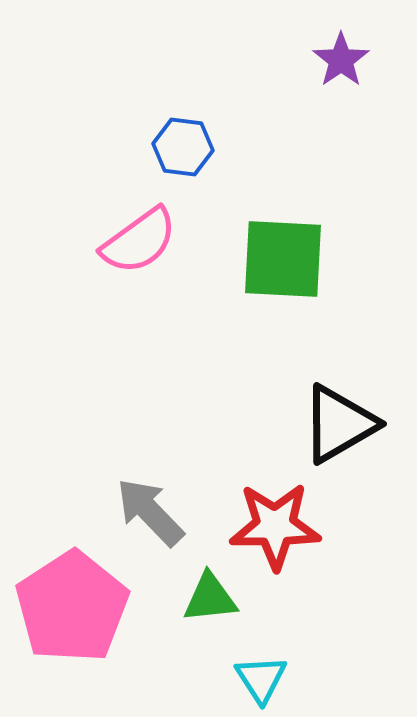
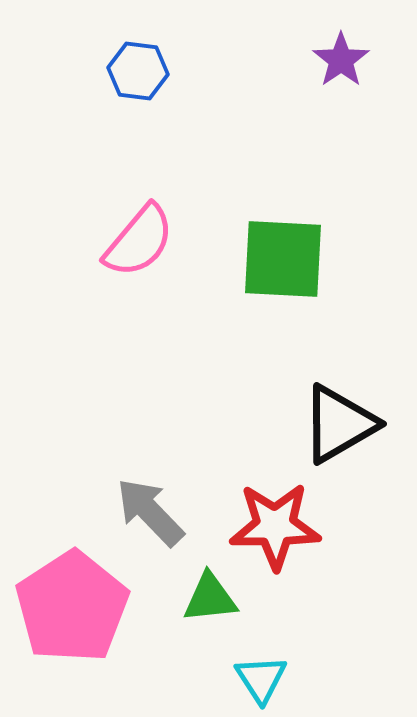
blue hexagon: moved 45 px left, 76 px up
pink semicircle: rotated 14 degrees counterclockwise
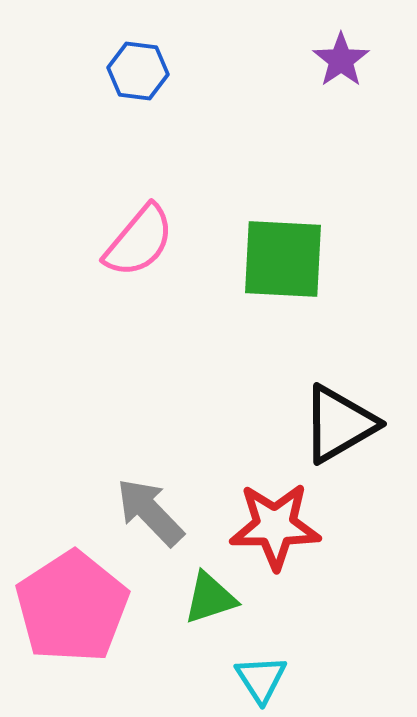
green triangle: rotated 12 degrees counterclockwise
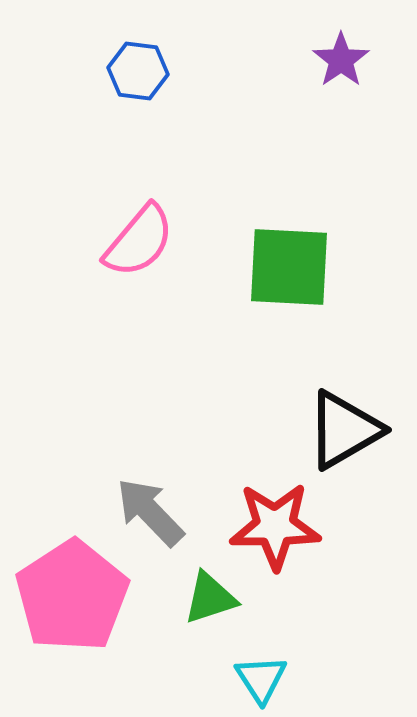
green square: moved 6 px right, 8 px down
black triangle: moved 5 px right, 6 px down
pink pentagon: moved 11 px up
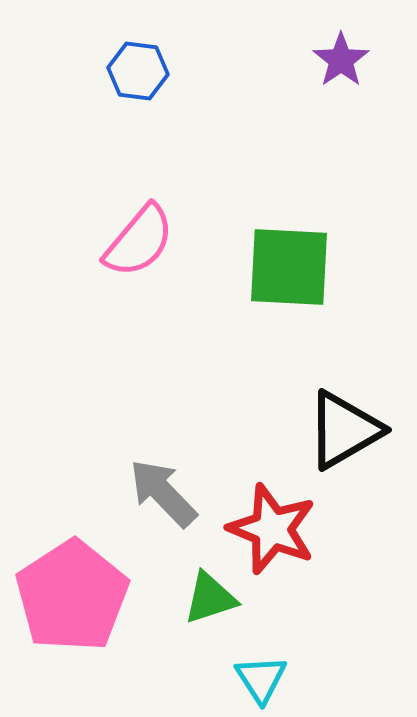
gray arrow: moved 13 px right, 19 px up
red star: moved 3 px left, 3 px down; rotated 22 degrees clockwise
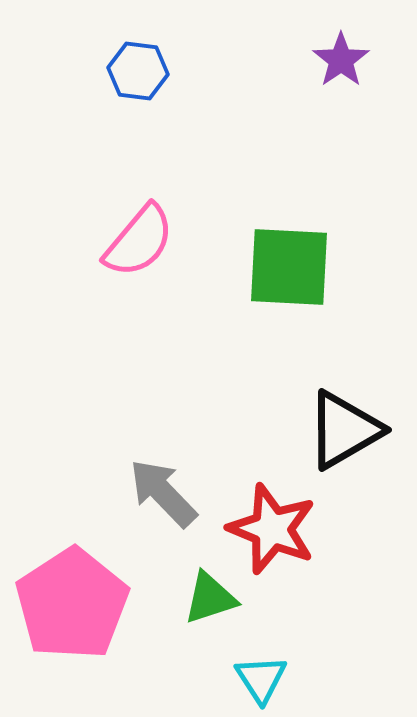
pink pentagon: moved 8 px down
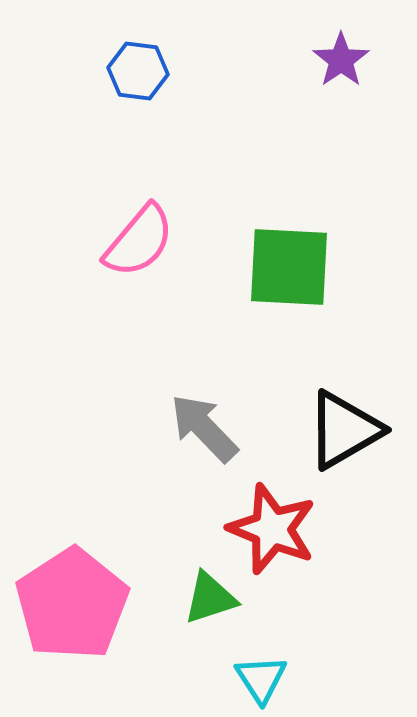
gray arrow: moved 41 px right, 65 px up
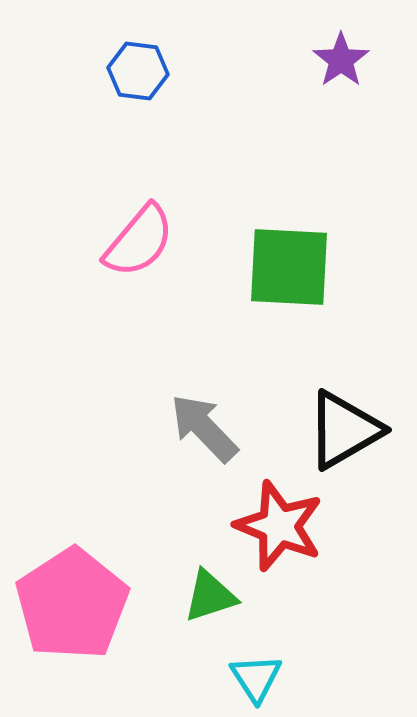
red star: moved 7 px right, 3 px up
green triangle: moved 2 px up
cyan triangle: moved 5 px left, 1 px up
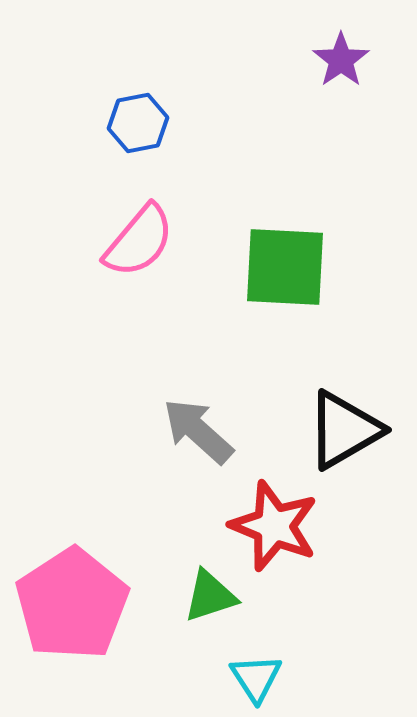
blue hexagon: moved 52 px down; rotated 18 degrees counterclockwise
green square: moved 4 px left
gray arrow: moved 6 px left, 3 px down; rotated 4 degrees counterclockwise
red star: moved 5 px left
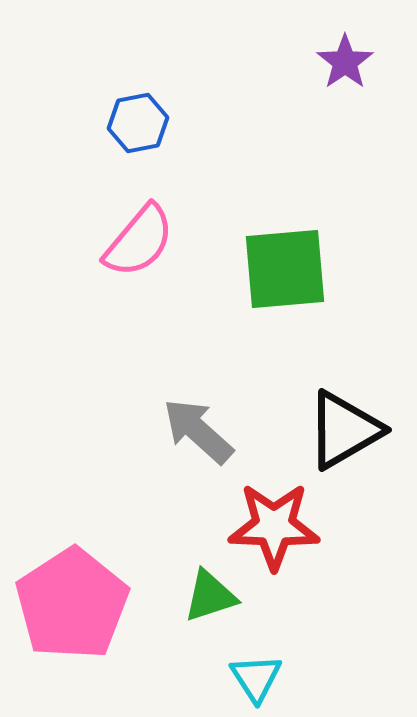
purple star: moved 4 px right, 2 px down
green square: moved 2 px down; rotated 8 degrees counterclockwise
red star: rotated 20 degrees counterclockwise
